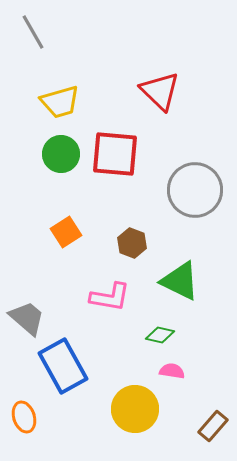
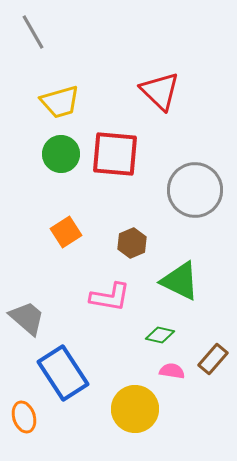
brown hexagon: rotated 16 degrees clockwise
blue rectangle: moved 7 px down; rotated 4 degrees counterclockwise
brown rectangle: moved 67 px up
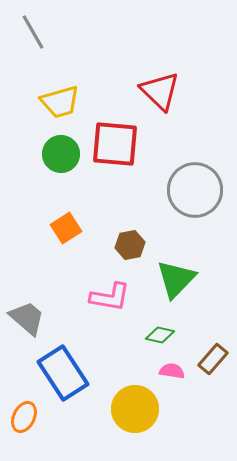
red square: moved 10 px up
orange square: moved 4 px up
brown hexagon: moved 2 px left, 2 px down; rotated 12 degrees clockwise
green triangle: moved 4 px left, 2 px up; rotated 48 degrees clockwise
orange ellipse: rotated 44 degrees clockwise
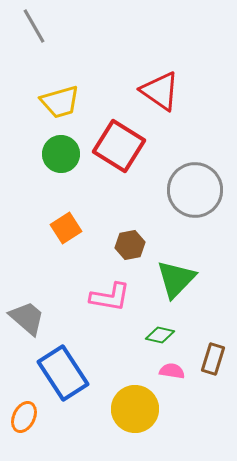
gray line: moved 1 px right, 6 px up
red triangle: rotated 9 degrees counterclockwise
red square: moved 4 px right, 2 px down; rotated 27 degrees clockwise
brown rectangle: rotated 24 degrees counterclockwise
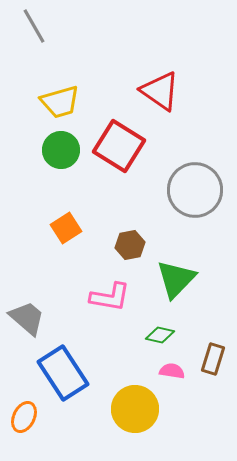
green circle: moved 4 px up
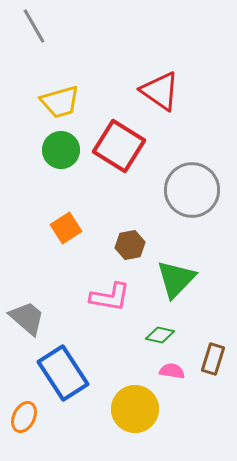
gray circle: moved 3 px left
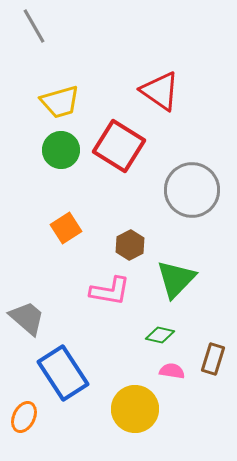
brown hexagon: rotated 16 degrees counterclockwise
pink L-shape: moved 6 px up
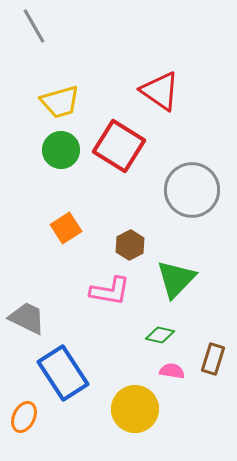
gray trapezoid: rotated 15 degrees counterclockwise
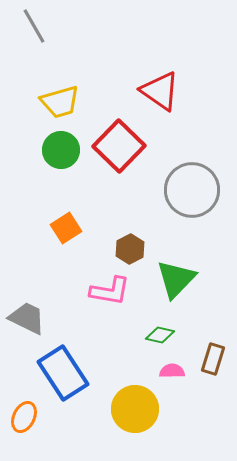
red square: rotated 12 degrees clockwise
brown hexagon: moved 4 px down
pink semicircle: rotated 10 degrees counterclockwise
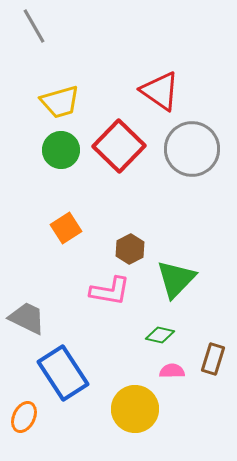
gray circle: moved 41 px up
